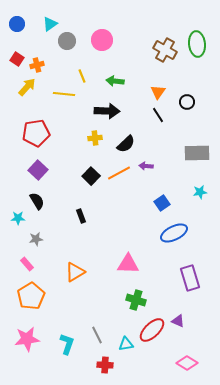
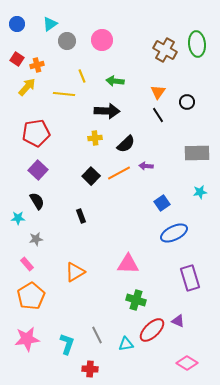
red cross at (105, 365): moved 15 px left, 4 px down
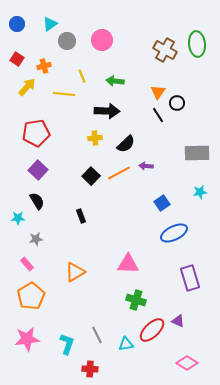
orange cross at (37, 65): moved 7 px right, 1 px down
black circle at (187, 102): moved 10 px left, 1 px down
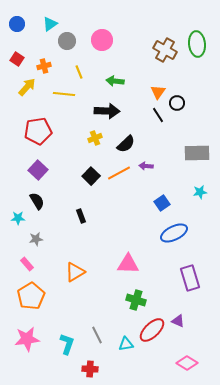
yellow line at (82, 76): moved 3 px left, 4 px up
red pentagon at (36, 133): moved 2 px right, 2 px up
yellow cross at (95, 138): rotated 16 degrees counterclockwise
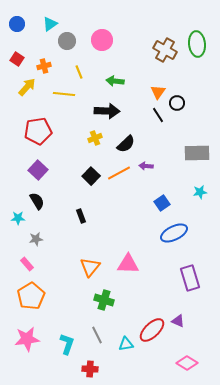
orange triangle at (75, 272): moved 15 px right, 5 px up; rotated 20 degrees counterclockwise
green cross at (136, 300): moved 32 px left
